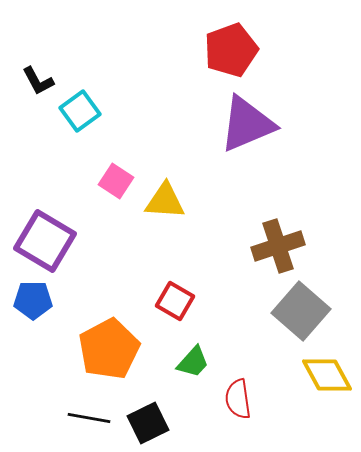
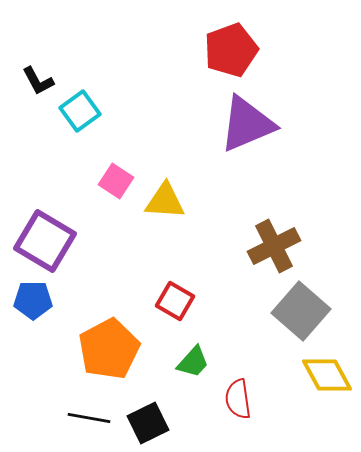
brown cross: moved 4 px left; rotated 9 degrees counterclockwise
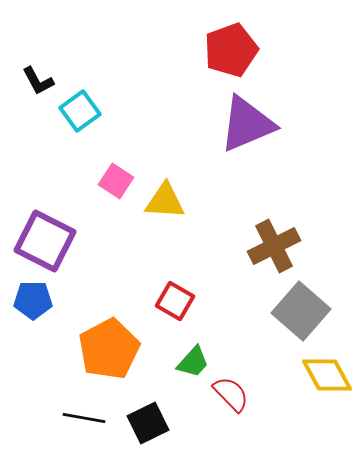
purple square: rotated 4 degrees counterclockwise
red semicircle: moved 7 px left, 5 px up; rotated 144 degrees clockwise
black line: moved 5 px left
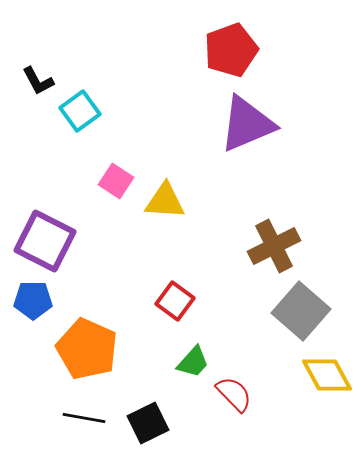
red square: rotated 6 degrees clockwise
orange pentagon: moved 22 px left; rotated 20 degrees counterclockwise
red semicircle: moved 3 px right
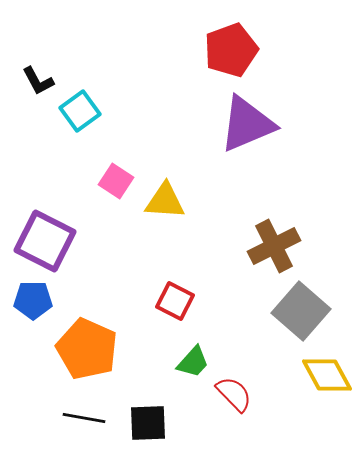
red square: rotated 9 degrees counterclockwise
black square: rotated 24 degrees clockwise
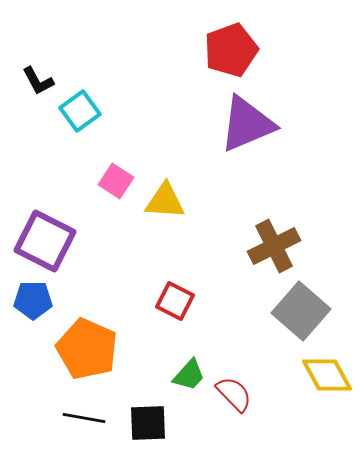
green trapezoid: moved 4 px left, 13 px down
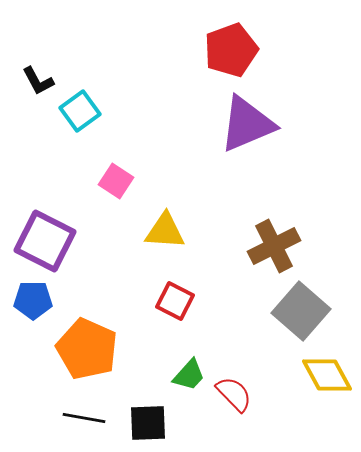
yellow triangle: moved 30 px down
